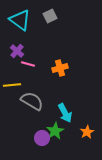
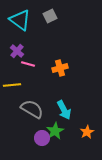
gray semicircle: moved 8 px down
cyan arrow: moved 1 px left, 3 px up
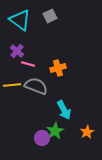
orange cross: moved 2 px left
gray semicircle: moved 4 px right, 23 px up; rotated 10 degrees counterclockwise
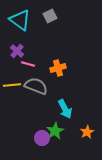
cyan arrow: moved 1 px right, 1 px up
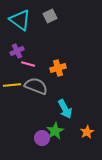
purple cross: rotated 24 degrees clockwise
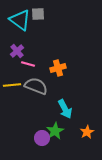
gray square: moved 12 px left, 2 px up; rotated 24 degrees clockwise
purple cross: rotated 16 degrees counterclockwise
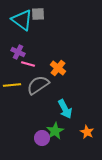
cyan triangle: moved 2 px right
purple cross: moved 1 px right, 1 px down; rotated 24 degrees counterclockwise
orange cross: rotated 35 degrees counterclockwise
gray semicircle: moved 2 px right, 1 px up; rotated 55 degrees counterclockwise
orange star: rotated 16 degrees counterclockwise
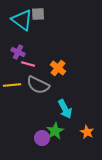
gray semicircle: rotated 120 degrees counterclockwise
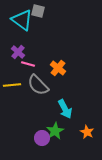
gray square: moved 3 px up; rotated 16 degrees clockwise
purple cross: rotated 16 degrees clockwise
gray semicircle: rotated 20 degrees clockwise
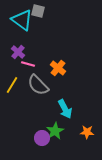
yellow line: rotated 54 degrees counterclockwise
orange star: rotated 24 degrees counterclockwise
